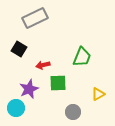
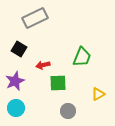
purple star: moved 14 px left, 8 px up
gray circle: moved 5 px left, 1 px up
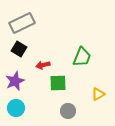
gray rectangle: moved 13 px left, 5 px down
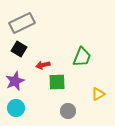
green square: moved 1 px left, 1 px up
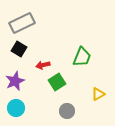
green square: rotated 30 degrees counterclockwise
gray circle: moved 1 px left
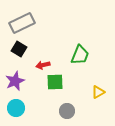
green trapezoid: moved 2 px left, 2 px up
green square: moved 2 px left; rotated 30 degrees clockwise
yellow triangle: moved 2 px up
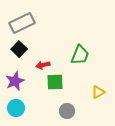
black square: rotated 14 degrees clockwise
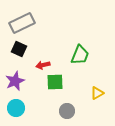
black square: rotated 21 degrees counterclockwise
yellow triangle: moved 1 px left, 1 px down
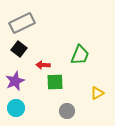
black square: rotated 14 degrees clockwise
red arrow: rotated 16 degrees clockwise
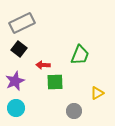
gray circle: moved 7 px right
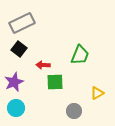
purple star: moved 1 px left, 1 px down
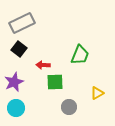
gray circle: moved 5 px left, 4 px up
